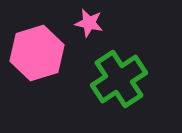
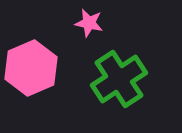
pink hexagon: moved 6 px left, 15 px down; rotated 6 degrees counterclockwise
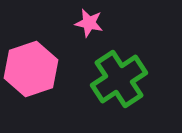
pink hexagon: moved 1 px down; rotated 4 degrees clockwise
